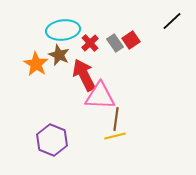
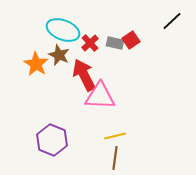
cyan ellipse: rotated 28 degrees clockwise
gray rectangle: rotated 42 degrees counterclockwise
brown line: moved 1 px left, 39 px down
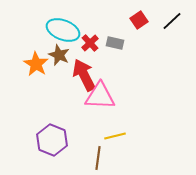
red square: moved 8 px right, 20 px up
brown line: moved 17 px left
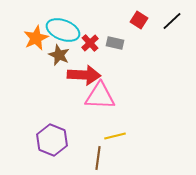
red square: rotated 24 degrees counterclockwise
orange star: moved 26 px up; rotated 15 degrees clockwise
red arrow: rotated 120 degrees clockwise
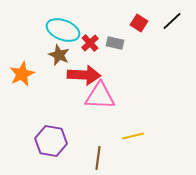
red square: moved 3 px down
orange star: moved 14 px left, 36 px down
yellow line: moved 18 px right
purple hexagon: moved 1 px left, 1 px down; rotated 12 degrees counterclockwise
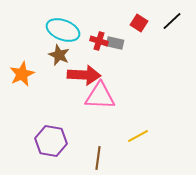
red cross: moved 9 px right, 2 px up; rotated 30 degrees counterclockwise
yellow line: moved 5 px right; rotated 15 degrees counterclockwise
